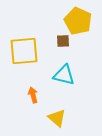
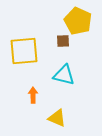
orange arrow: rotated 14 degrees clockwise
yellow triangle: rotated 18 degrees counterclockwise
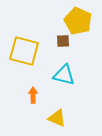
yellow square: rotated 20 degrees clockwise
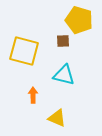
yellow pentagon: moved 1 px right, 1 px up; rotated 8 degrees counterclockwise
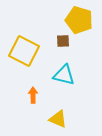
yellow square: rotated 12 degrees clockwise
yellow triangle: moved 1 px right, 1 px down
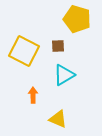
yellow pentagon: moved 2 px left, 1 px up
brown square: moved 5 px left, 5 px down
cyan triangle: rotated 45 degrees counterclockwise
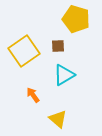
yellow pentagon: moved 1 px left
yellow square: rotated 28 degrees clockwise
orange arrow: rotated 35 degrees counterclockwise
yellow triangle: rotated 18 degrees clockwise
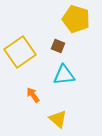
brown square: rotated 24 degrees clockwise
yellow square: moved 4 px left, 1 px down
cyan triangle: rotated 25 degrees clockwise
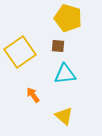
yellow pentagon: moved 8 px left, 1 px up
brown square: rotated 16 degrees counterclockwise
cyan triangle: moved 1 px right, 1 px up
yellow triangle: moved 6 px right, 3 px up
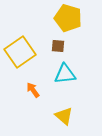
orange arrow: moved 5 px up
